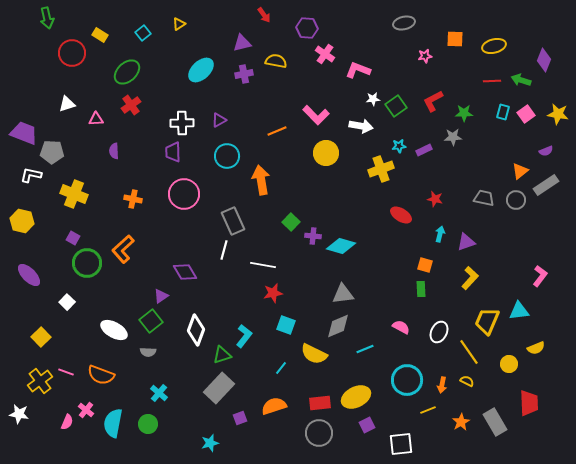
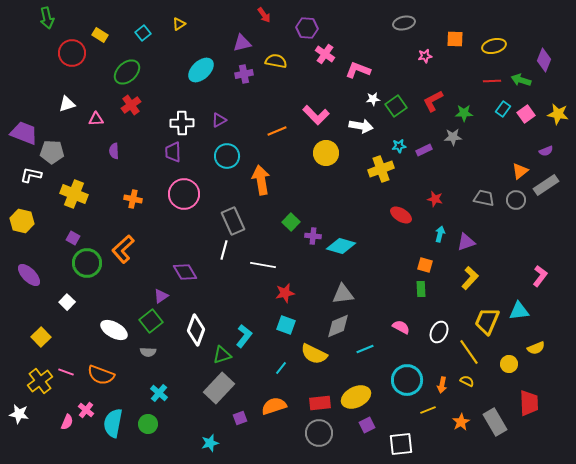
cyan rectangle at (503, 112): moved 3 px up; rotated 21 degrees clockwise
red star at (273, 293): moved 12 px right
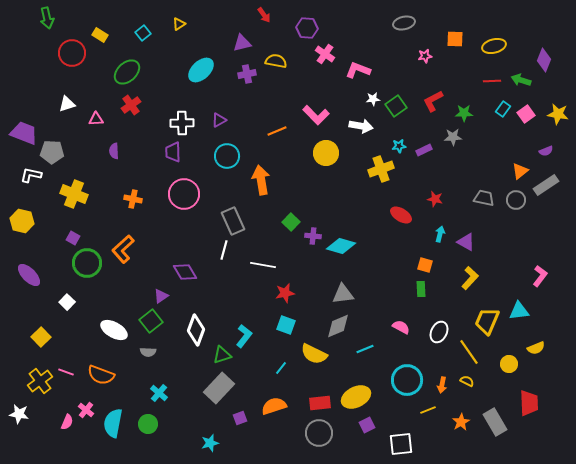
purple cross at (244, 74): moved 3 px right
purple triangle at (466, 242): rotated 48 degrees clockwise
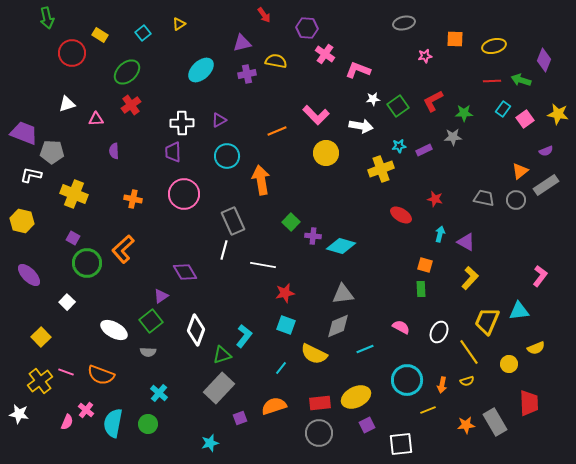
green square at (396, 106): moved 2 px right
pink square at (526, 114): moved 1 px left, 5 px down
yellow semicircle at (467, 381): rotated 136 degrees clockwise
orange star at (461, 422): moved 5 px right, 3 px down; rotated 24 degrees clockwise
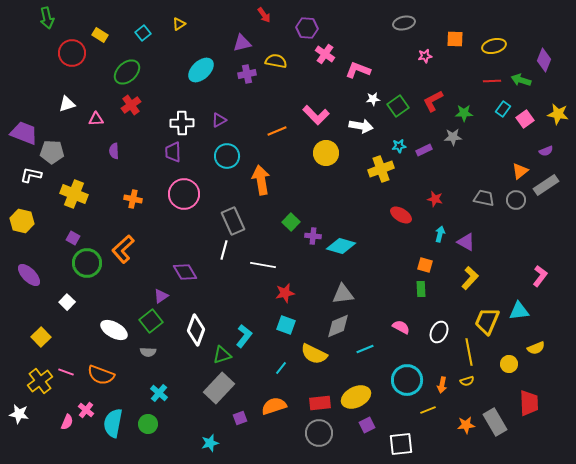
yellow line at (469, 352): rotated 24 degrees clockwise
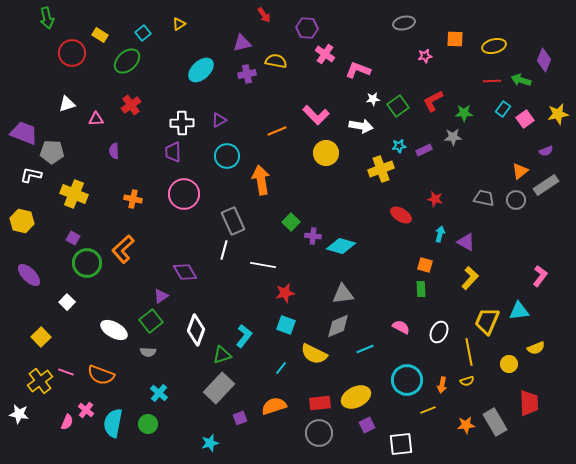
green ellipse at (127, 72): moved 11 px up
yellow star at (558, 114): rotated 20 degrees counterclockwise
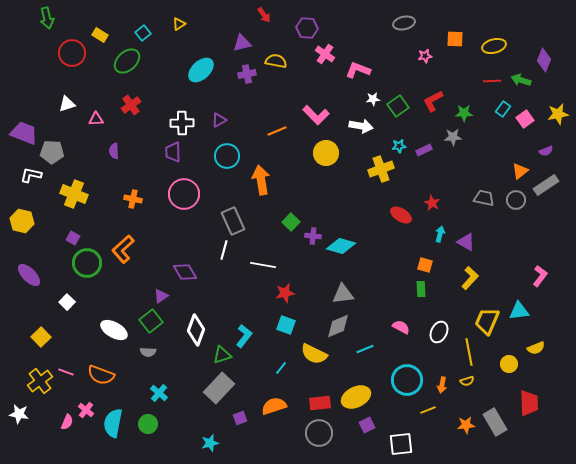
red star at (435, 199): moved 3 px left, 4 px down; rotated 14 degrees clockwise
